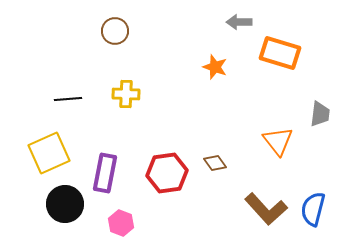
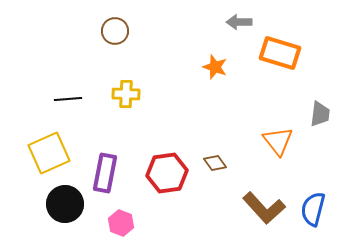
brown L-shape: moved 2 px left, 1 px up
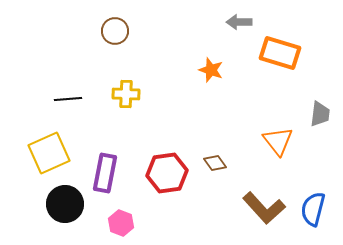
orange star: moved 4 px left, 3 px down
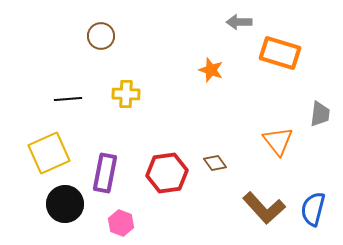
brown circle: moved 14 px left, 5 px down
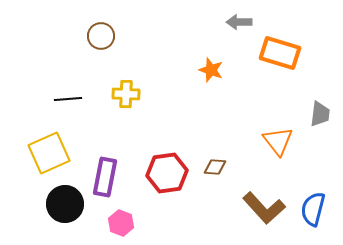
brown diamond: moved 4 px down; rotated 50 degrees counterclockwise
purple rectangle: moved 4 px down
